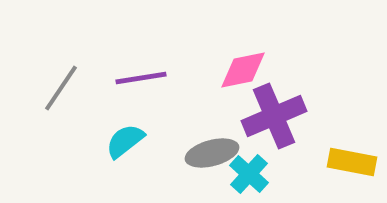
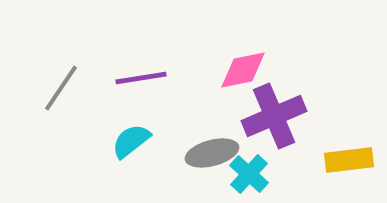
cyan semicircle: moved 6 px right
yellow rectangle: moved 3 px left, 2 px up; rotated 18 degrees counterclockwise
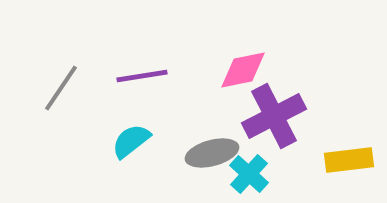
purple line: moved 1 px right, 2 px up
purple cross: rotated 4 degrees counterclockwise
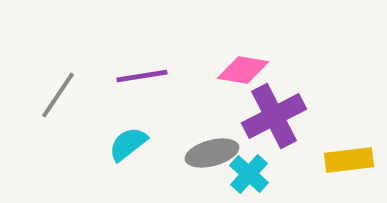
pink diamond: rotated 21 degrees clockwise
gray line: moved 3 px left, 7 px down
cyan semicircle: moved 3 px left, 3 px down
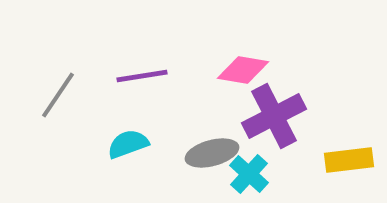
cyan semicircle: rotated 18 degrees clockwise
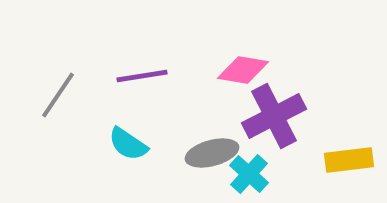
cyan semicircle: rotated 126 degrees counterclockwise
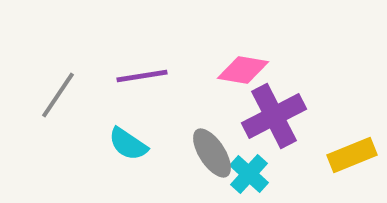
gray ellipse: rotated 72 degrees clockwise
yellow rectangle: moved 3 px right, 5 px up; rotated 15 degrees counterclockwise
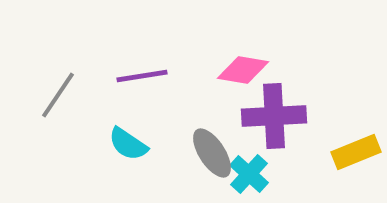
purple cross: rotated 24 degrees clockwise
yellow rectangle: moved 4 px right, 3 px up
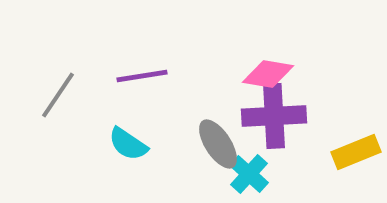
pink diamond: moved 25 px right, 4 px down
gray ellipse: moved 6 px right, 9 px up
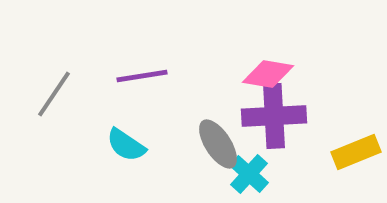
gray line: moved 4 px left, 1 px up
cyan semicircle: moved 2 px left, 1 px down
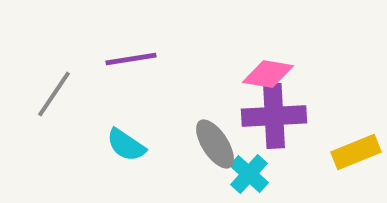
purple line: moved 11 px left, 17 px up
gray ellipse: moved 3 px left
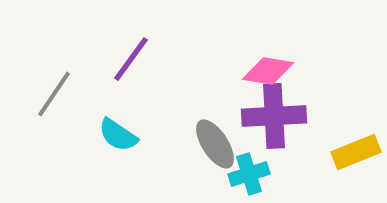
purple line: rotated 45 degrees counterclockwise
pink diamond: moved 3 px up
cyan semicircle: moved 8 px left, 10 px up
cyan cross: rotated 30 degrees clockwise
